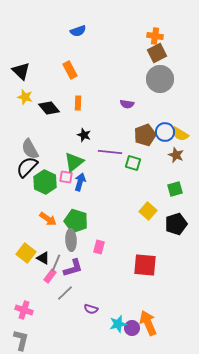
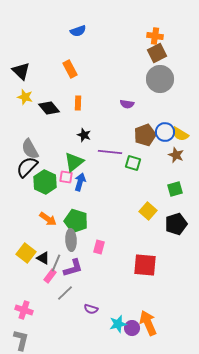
orange rectangle at (70, 70): moved 1 px up
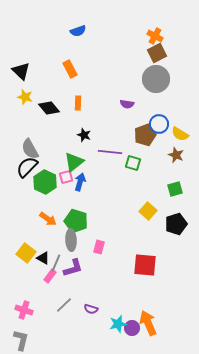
orange cross at (155, 36): rotated 21 degrees clockwise
gray circle at (160, 79): moved 4 px left
blue circle at (165, 132): moved 6 px left, 8 px up
pink square at (66, 177): rotated 24 degrees counterclockwise
gray line at (65, 293): moved 1 px left, 12 px down
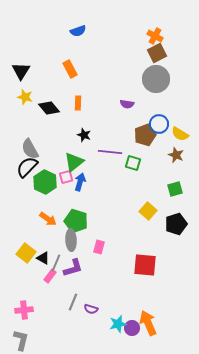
black triangle at (21, 71): rotated 18 degrees clockwise
gray line at (64, 305): moved 9 px right, 3 px up; rotated 24 degrees counterclockwise
pink cross at (24, 310): rotated 24 degrees counterclockwise
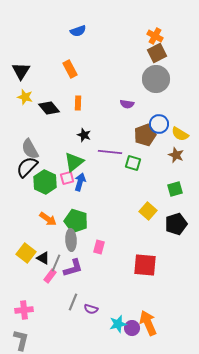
pink square at (66, 177): moved 1 px right, 1 px down
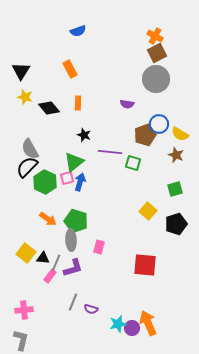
black triangle at (43, 258): rotated 24 degrees counterclockwise
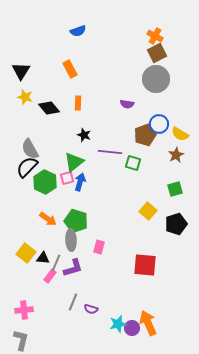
brown star at (176, 155): rotated 21 degrees clockwise
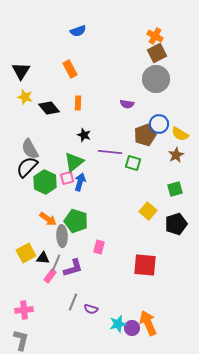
gray ellipse at (71, 240): moved 9 px left, 4 px up
yellow square at (26, 253): rotated 24 degrees clockwise
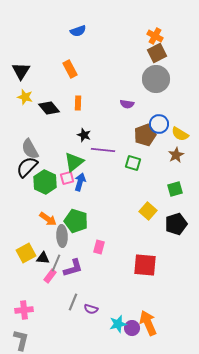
purple line at (110, 152): moved 7 px left, 2 px up
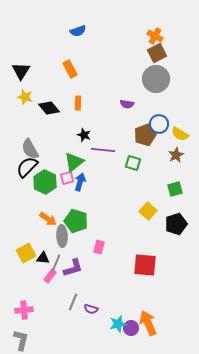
purple circle at (132, 328): moved 1 px left
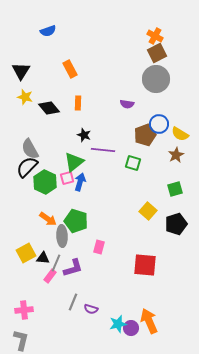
blue semicircle at (78, 31): moved 30 px left
orange arrow at (148, 323): moved 1 px right, 2 px up
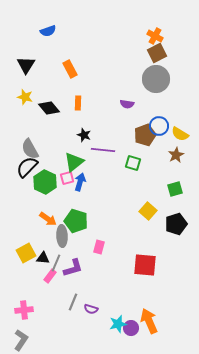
black triangle at (21, 71): moved 5 px right, 6 px up
blue circle at (159, 124): moved 2 px down
gray L-shape at (21, 340): rotated 20 degrees clockwise
